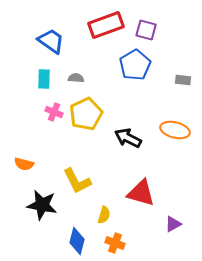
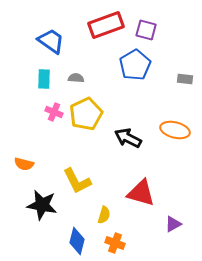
gray rectangle: moved 2 px right, 1 px up
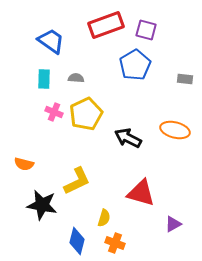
yellow L-shape: rotated 88 degrees counterclockwise
yellow semicircle: moved 3 px down
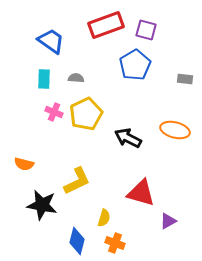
purple triangle: moved 5 px left, 3 px up
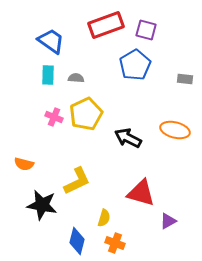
cyan rectangle: moved 4 px right, 4 px up
pink cross: moved 5 px down
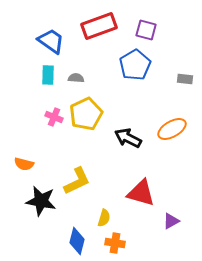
red rectangle: moved 7 px left, 1 px down
orange ellipse: moved 3 px left, 1 px up; rotated 44 degrees counterclockwise
black star: moved 1 px left, 4 px up
purple triangle: moved 3 px right
orange cross: rotated 12 degrees counterclockwise
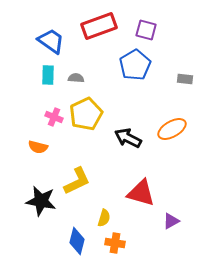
orange semicircle: moved 14 px right, 17 px up
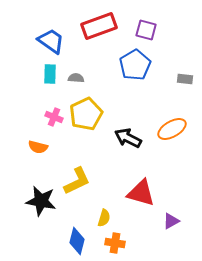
cyan rectangle: moved 2 px right, 1 px up
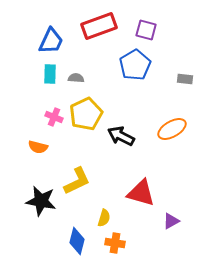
blue trapezoid: rotated 80 degrees clockwise
black arrow: moved 7 px left, 2 px up
